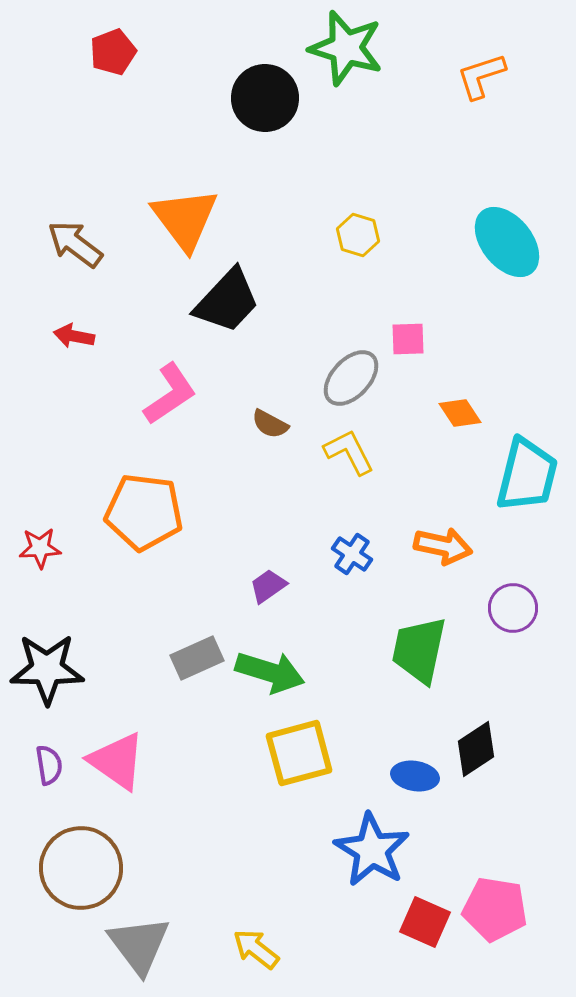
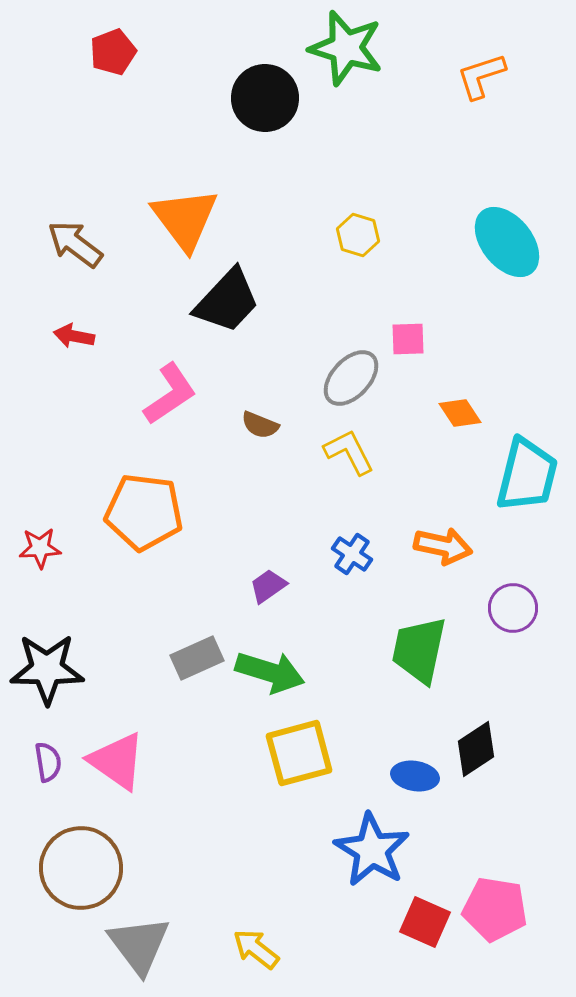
brown semicircle: moved 10 px left, 1 px down; rotated 6 degrees counterclockwise
purple semicircle: moved 1 px left, 3 px up
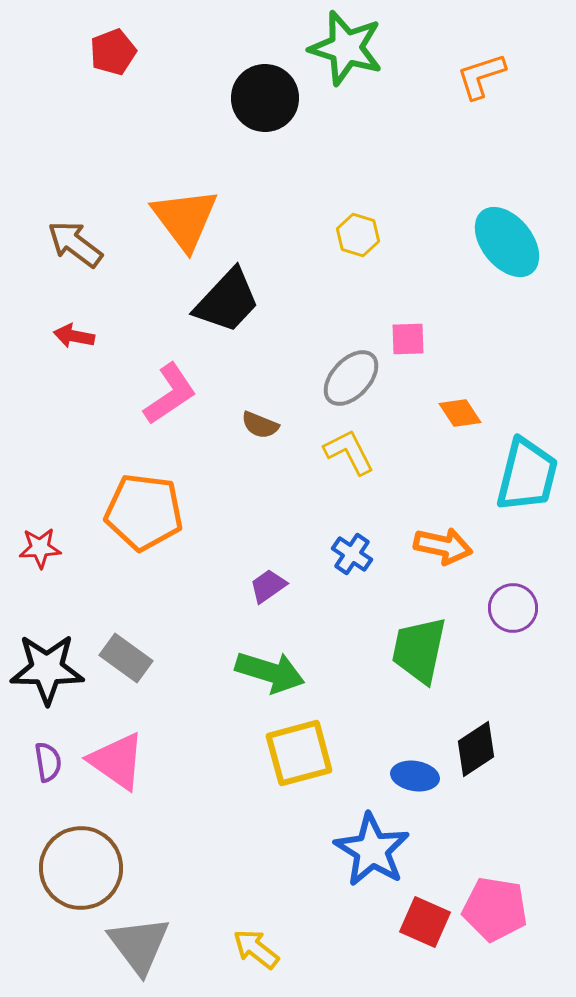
gray rectangle: moved 71 px left; rotated 60 degrees clockwise
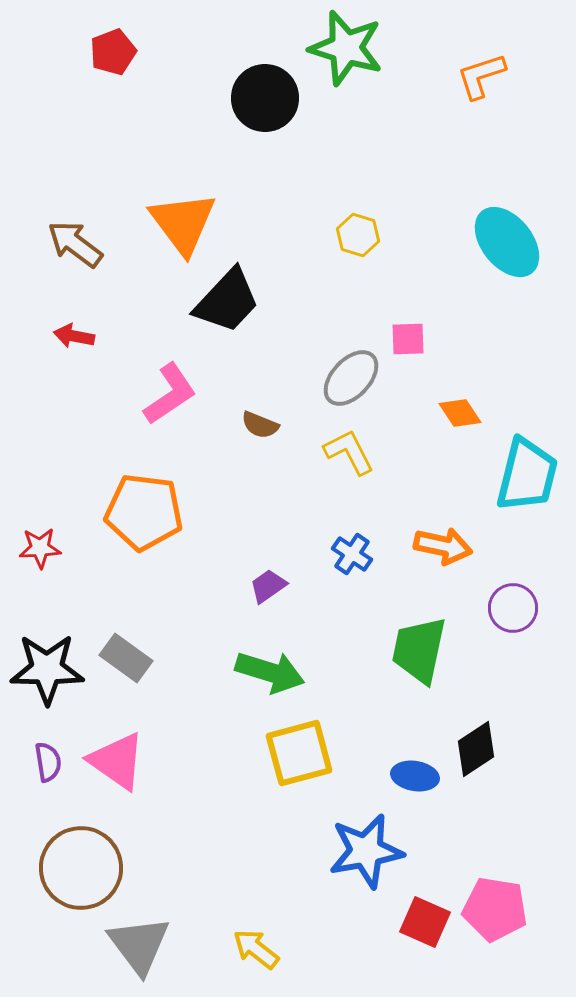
orange triangle: moved 2 px left, 4 px down
blue star: moved 6 px left, 1 px down; rotated 30 degrees clockwise
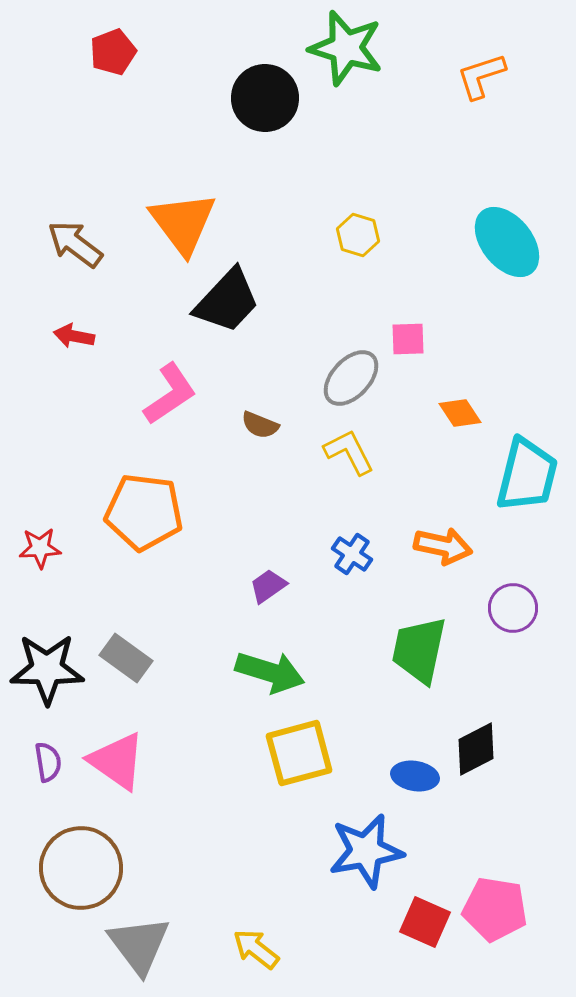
black diamond: rotated 6 degrees clockwise
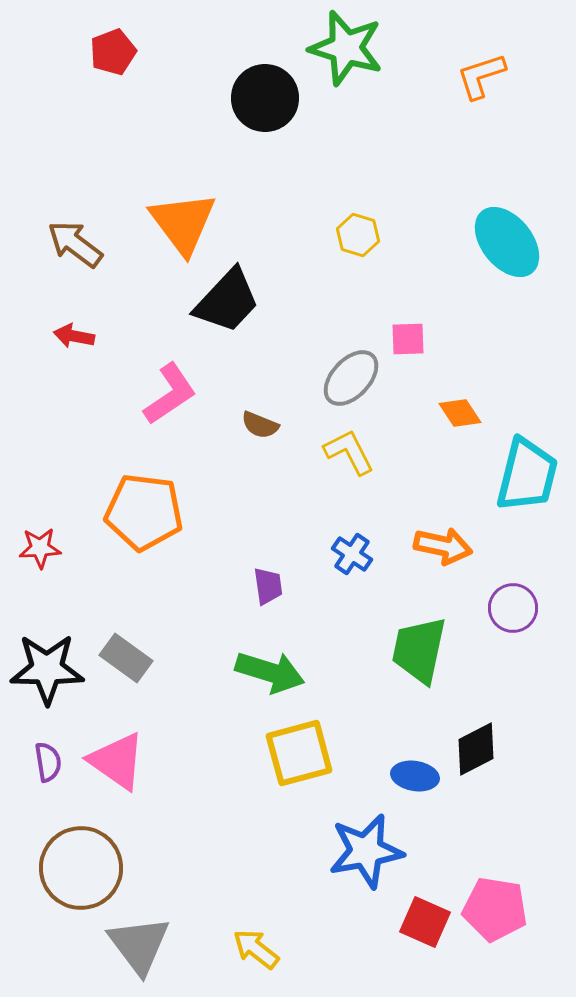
purple trapezoid: rotated 117 degrees clockwise
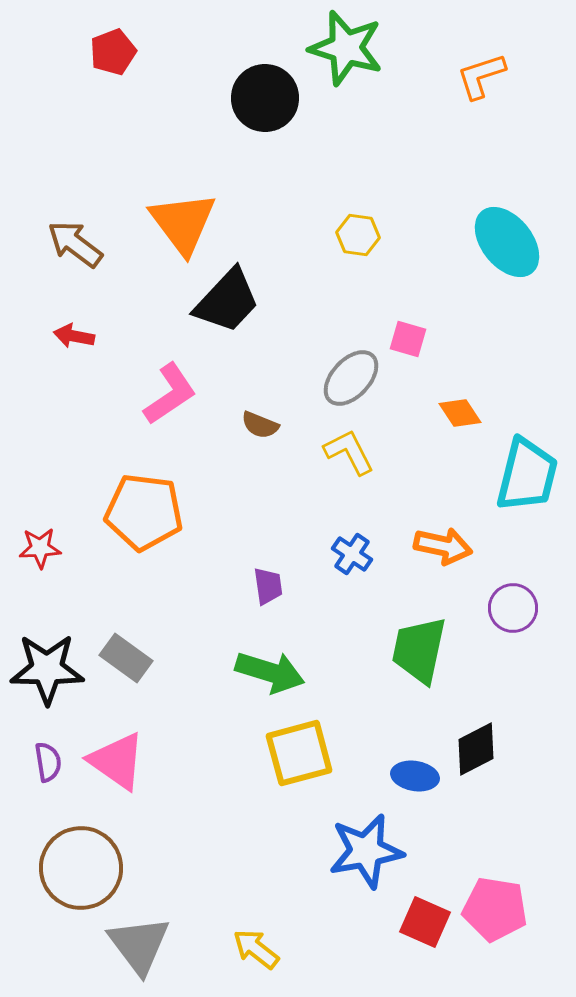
yellow hexagon: rotated 9 degrees counterclockwise
pink square: rotated 18 degrees clockwise
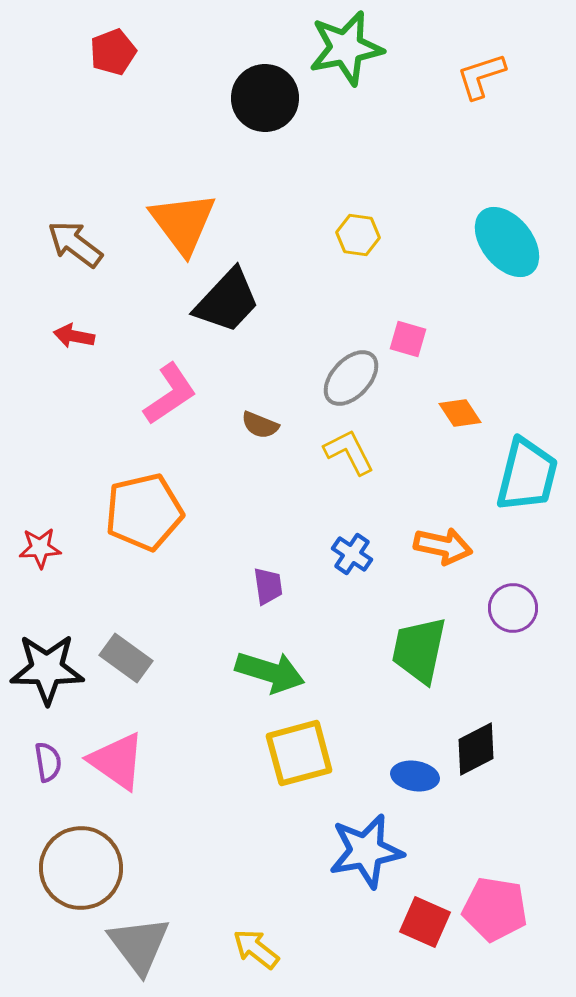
green star: rotated 28 degrees counterclockwise
orange pentagon: rotated 20 degrees counterclockwise
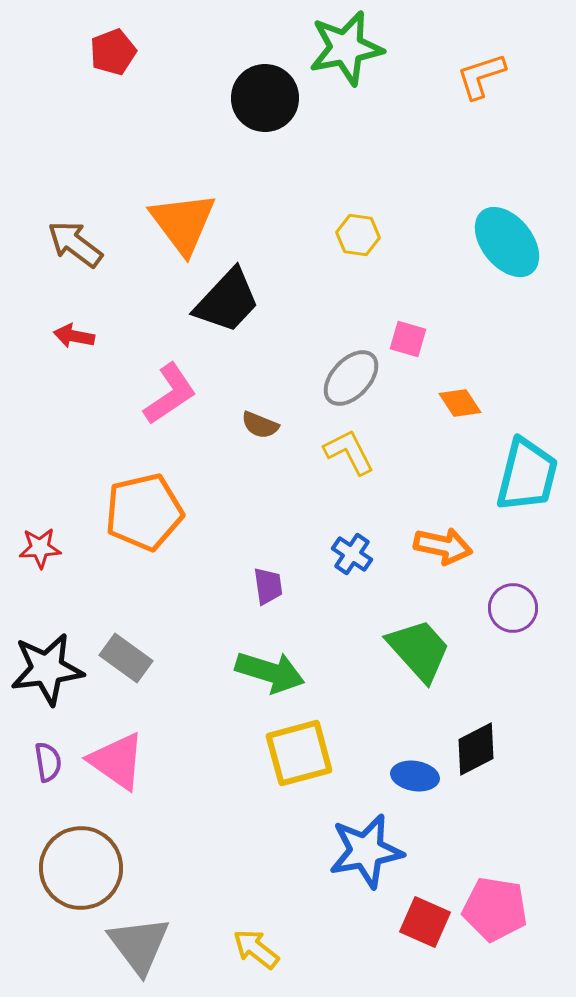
orange diamond: moved 10 px up
green trapezoid: rotated 126 degrees clockwise
black star: rotated 8 degrees counterclockwise
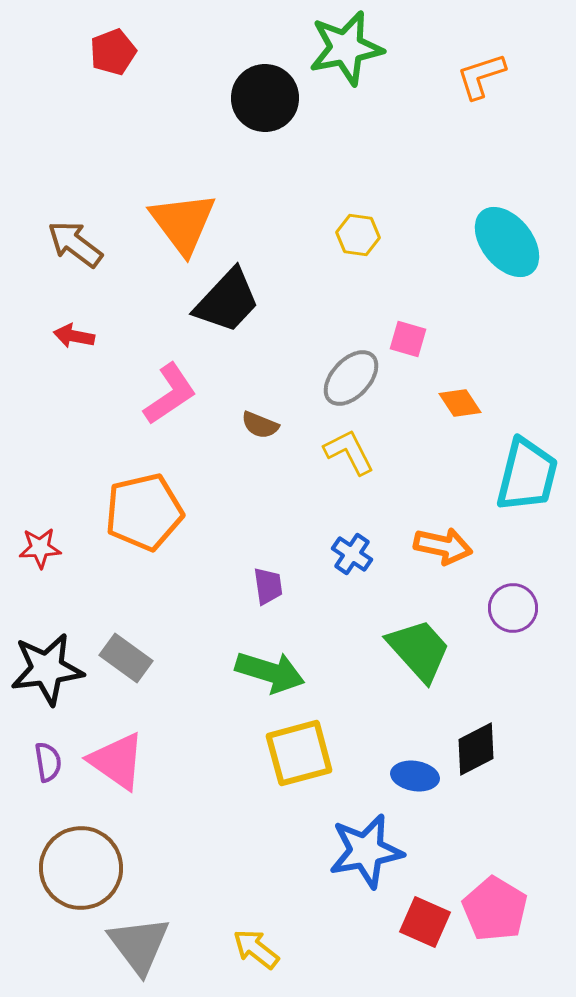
pink pentagon: rotated 22 degrees clockwise
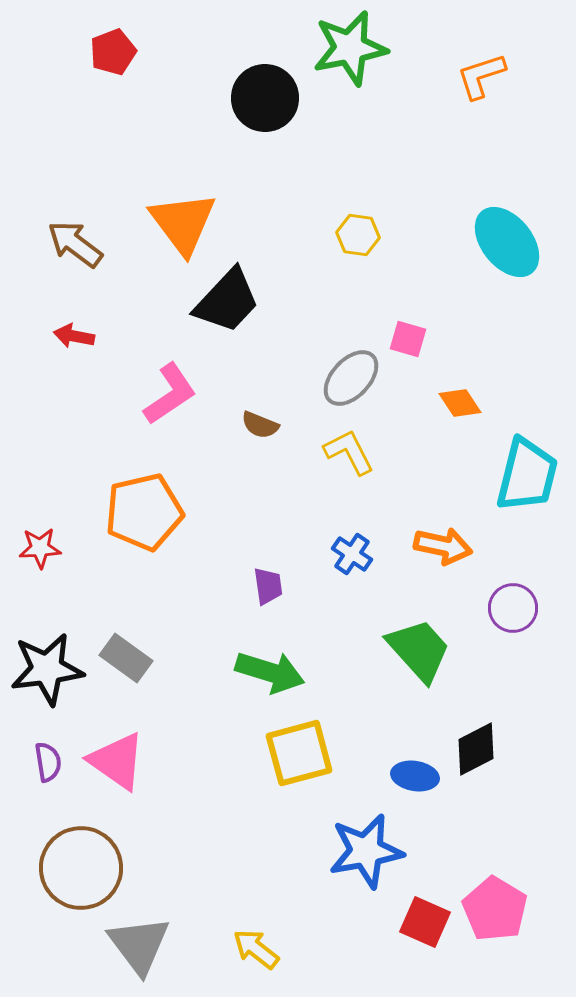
green star: moved 4 px right
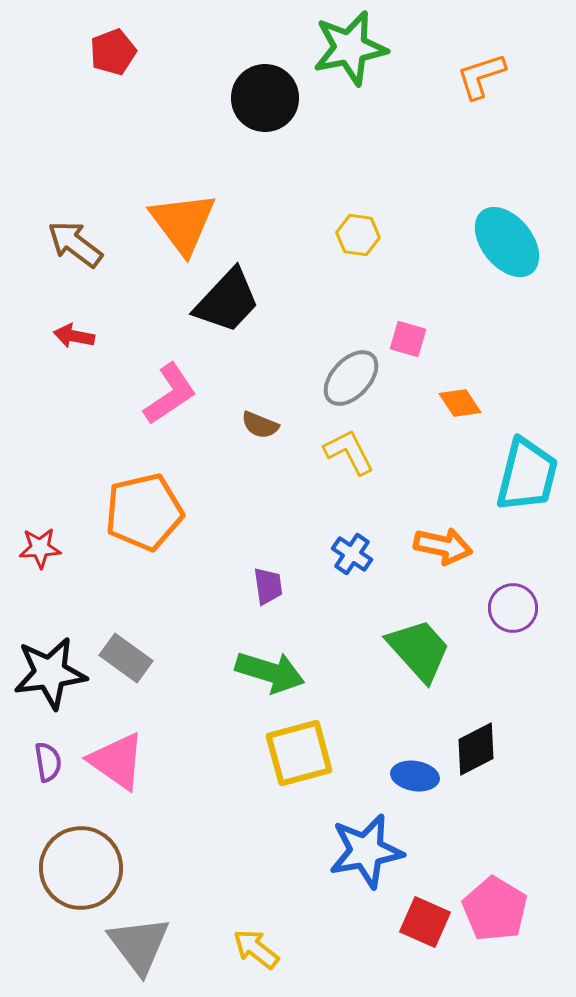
black star: moved 3 px right, 4 px down
